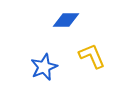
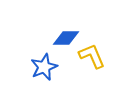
blue diamond: moved 18 px down
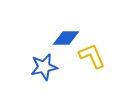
blue star: rotated 12 degrees clockwise
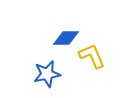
blue star: moved 3 px right, 7 px down
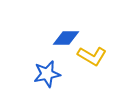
yellow L-shape: rotated 144 degrees clockwise
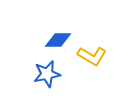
blue diamond: moved 8 px left, 2 px down
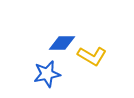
blue diamond: moved 4 px right, 3 px down
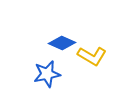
blue diamond: rotated 24 degrees clockwise
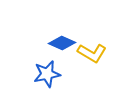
yellow L-shape: moved 3 px up
